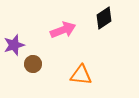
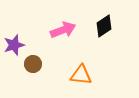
black diamond: moved 8 px down
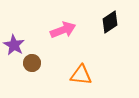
black diamond: moved 6 px right, 4 px up
purple star: rotated 25 degrees counterclockwise
brown circle: moved 1 px left, 1 px up
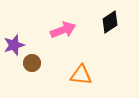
purple star: rotated 25 degrees clockwise
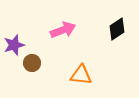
black diamond: moved 7 px right, 7 px down
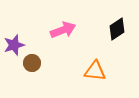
orange triangle: moved 14 px right, 4 px up
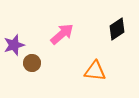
pink arrow: moved 1 px left, 4 px down; rotated 20 degrees counterclockwise
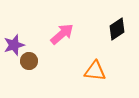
brown circle: moved 3 px left, 2 px up
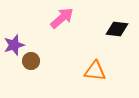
black diamond: rotated 40 degrees clockwise
pink arrow: moved 16 px up
brown circle: moved 2 px right
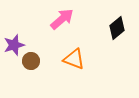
pink arrow: moved 1 px down
black diamond: moved 1 px up; rotated 45 degrees counterclockwise
orange triangle: moved 21 px left, 12 px up; rotated 15 degrees clockwise
